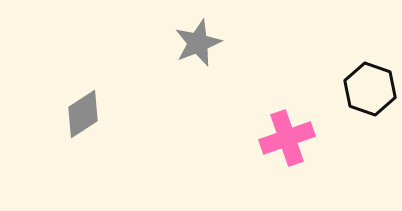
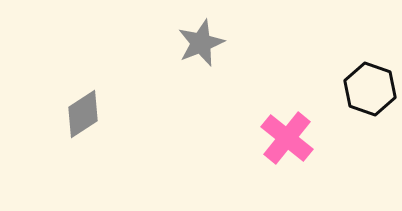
gray star: moved 3 px right
pink cross: rotated 32 degrees counterclockwise
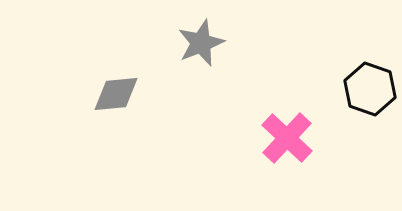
gray diamond: moved 33 px right, 20 px up; rotated 27 degrees clockwise
pink cross: rotated 4 degrees clockwise
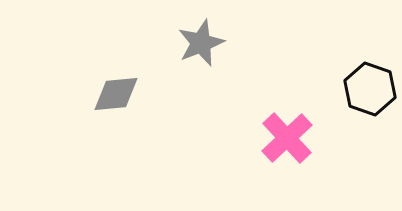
pink cross: rotated 4 degrees clockwise
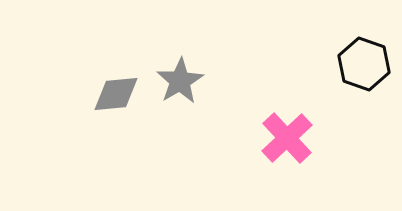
gray star: moved 21 px left, 38 px down; rotated 9 degrees counterclockwise
black hexagon: moved 6 px left, 25 px up
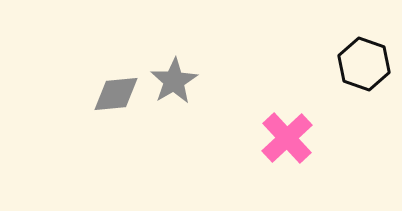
gray star: moved 6 px left
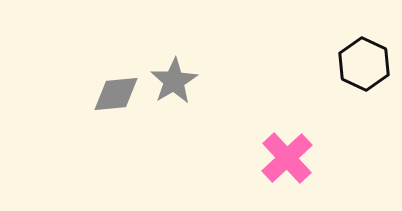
black hexagon: rotated 6 degrees clockwise
pink cross: moved 20 px down
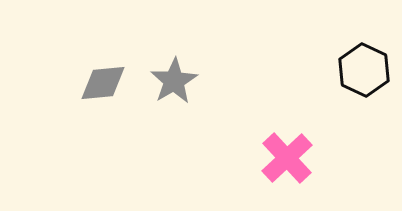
black hexagon: moved 6 px down
gray diamond: moved 13 px left, 11 px up
